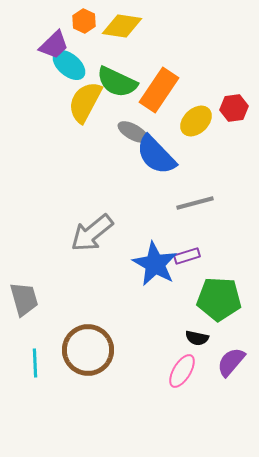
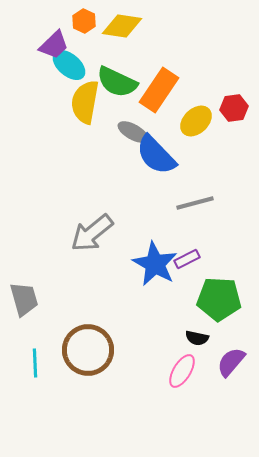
yellow semicircle: rotated 18 degrees counterclockwise
purple rectangle: moved 3 px down; rotated 10 degrees counterclockwise
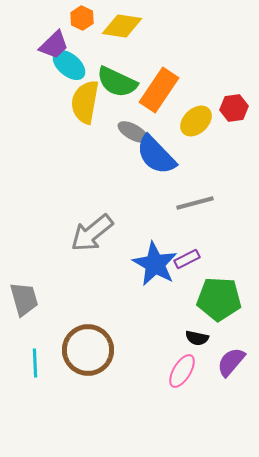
orange hexagon: moved 2 px left, 3 px up
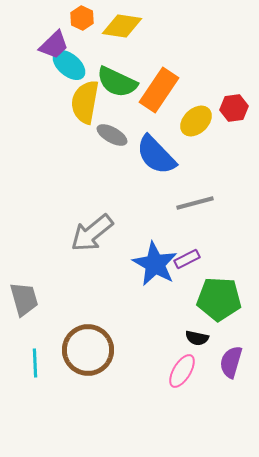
gray ellipse: moved 21 px left, 3 px down
purple semicircle: rotated 24 degrees counterclockwise
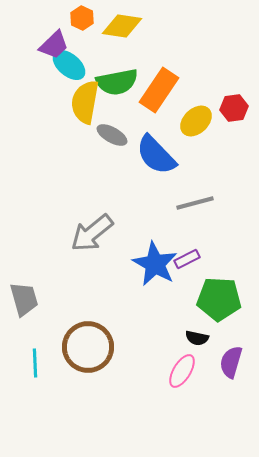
green semicircle: rotated 36 degrees counterclockwise
brown circle: moved 3 px up
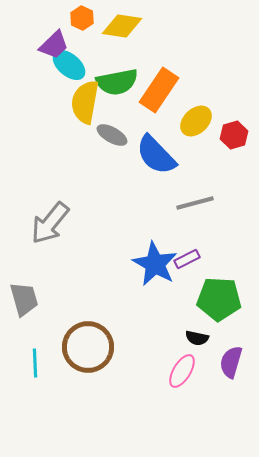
red hexagon: moved 27 px down; rotated 8 degrees counterclockwise
gray arrow: moved 42 px left, 10 px up; rotated 12 degrees counterclockwise
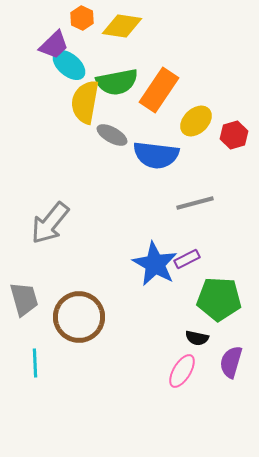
blue semicircle: rotated 39 degrees counterclockwise
brown circle: moved 9 px left, 30 px up
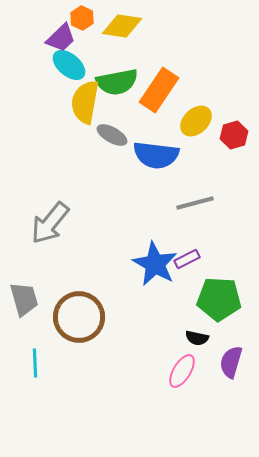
purple trapezoid: moved 7 px right, 7 px up
